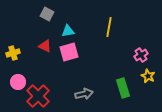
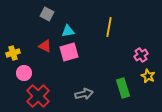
pink circle: moved 6 px right, 9 px up
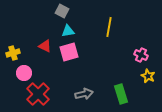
gray square: moved 15 px right, 3 px up
pink cross: rotated 32 degrees counterclockwise
green rectangle: moved 2 px left, 6 px down
red cross: moved 2 px up
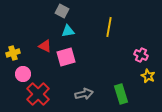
pink square: moved 3 px left, 5 px down
pink circle: moved 1 px left, 1 px down
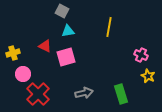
gray arrow: moved 1 px up
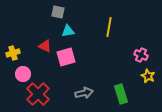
gray square: moved 4 px left, 1 px down; rotated 16 degrees counterclockwise
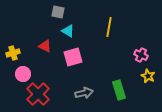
cyan triangle: rotated 40 degrees clockwise
pink square: moved 7 px right
green rectangle: moved 2 px left, 4 px up
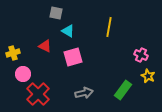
gray square: moved 2 px left, 1 px down
green rectangle: moved 4 px right; rotated 54 degrees clockwise
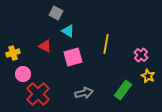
gray square: rotated 16 degrees clockwise
yellow line: moved 3 px left, 17 px down
pink cross: rotated 16 degrees clockwise
